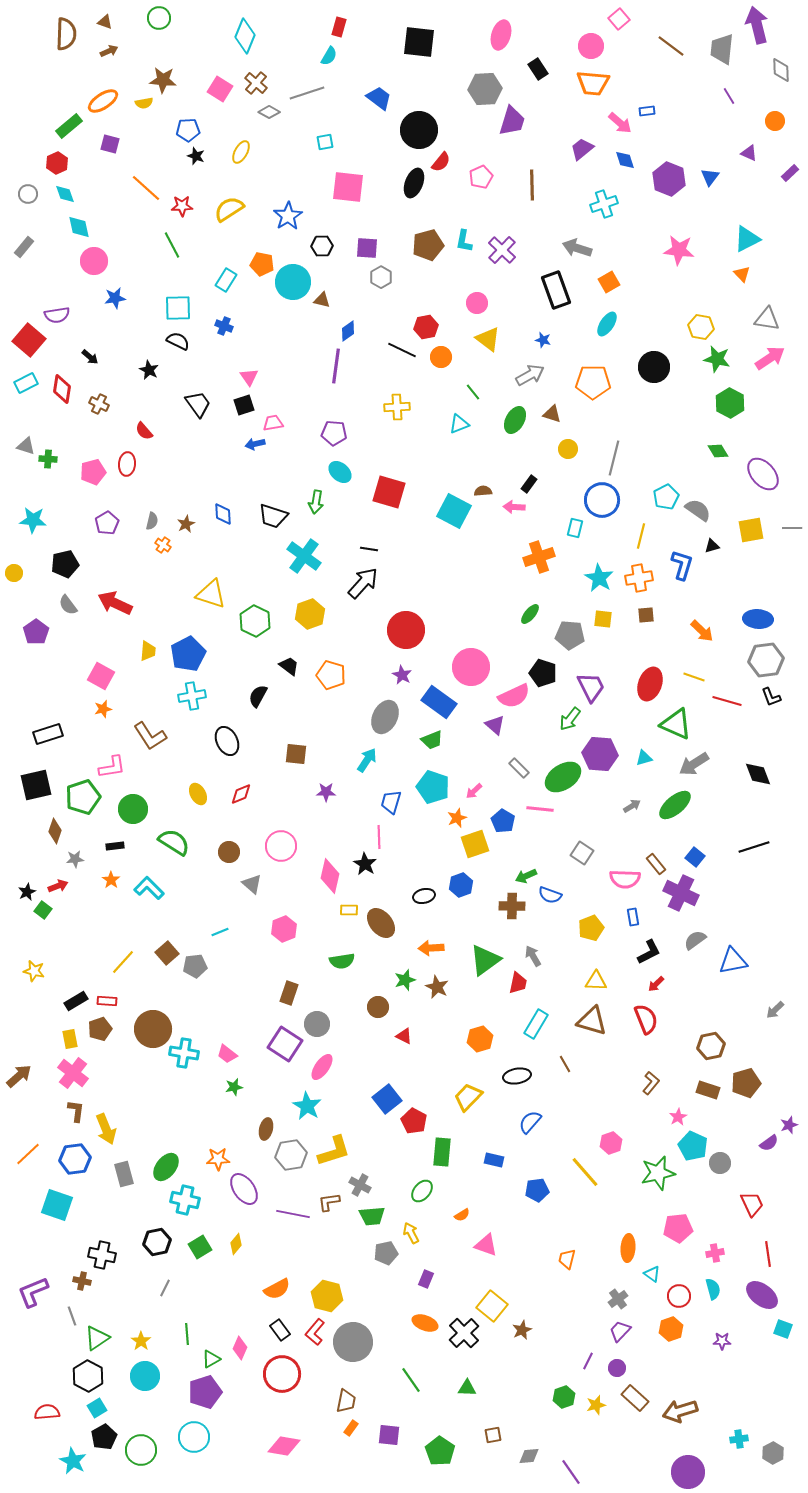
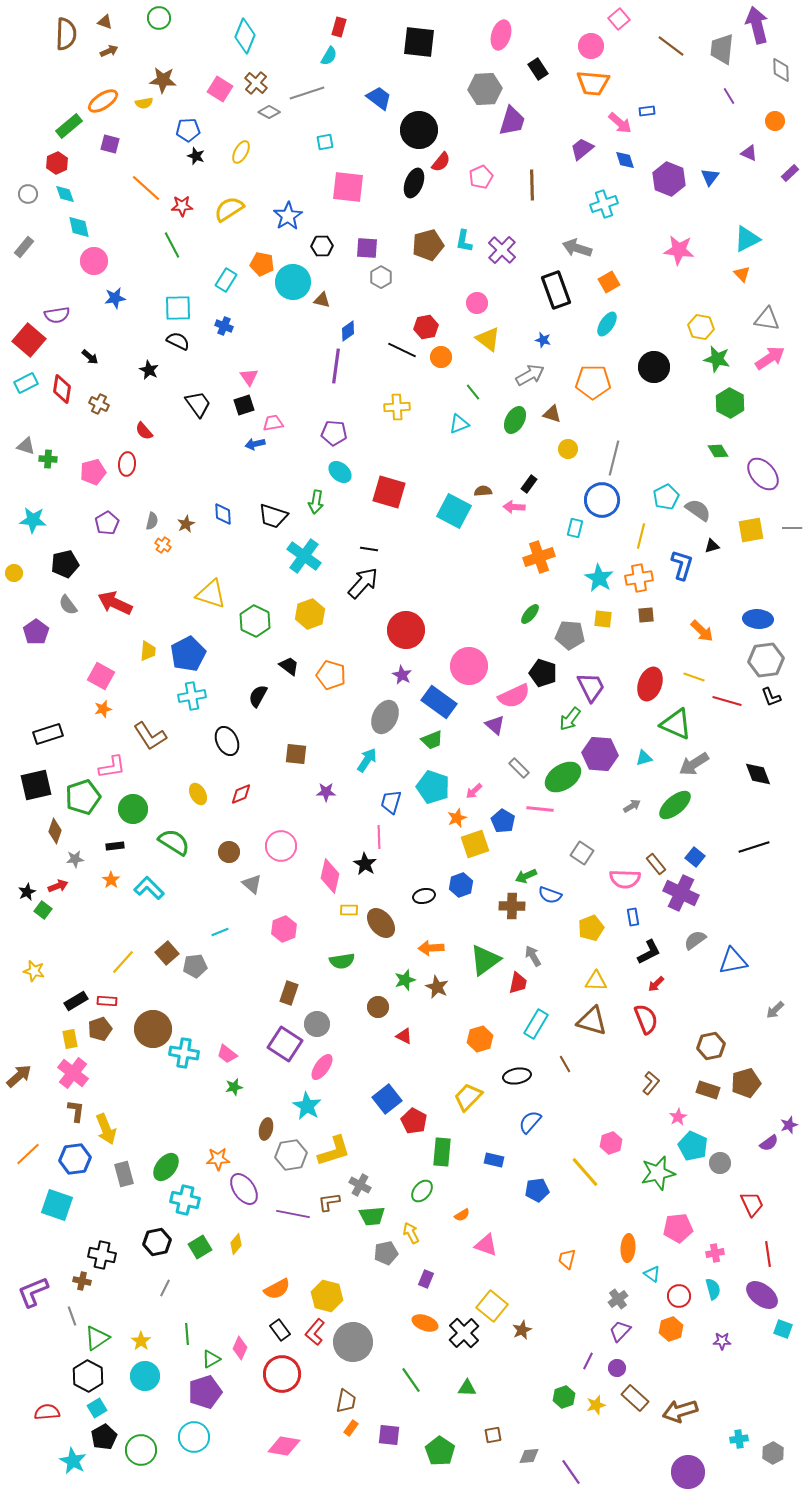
pink circle at (471, 667): moved 2 px left, 1 px up
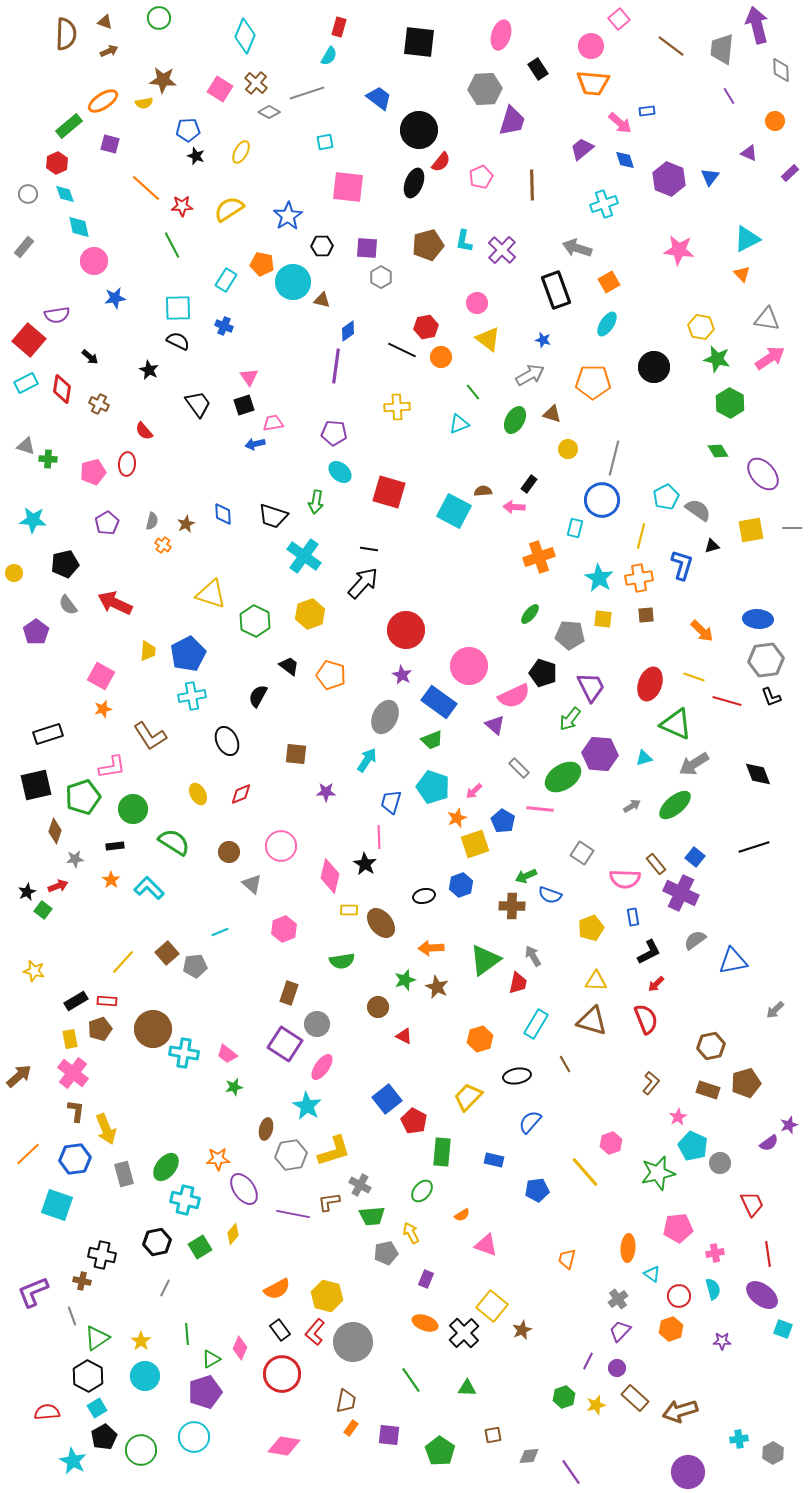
yellow diamond at (236, 1244): moved 3 px left, 10 px up
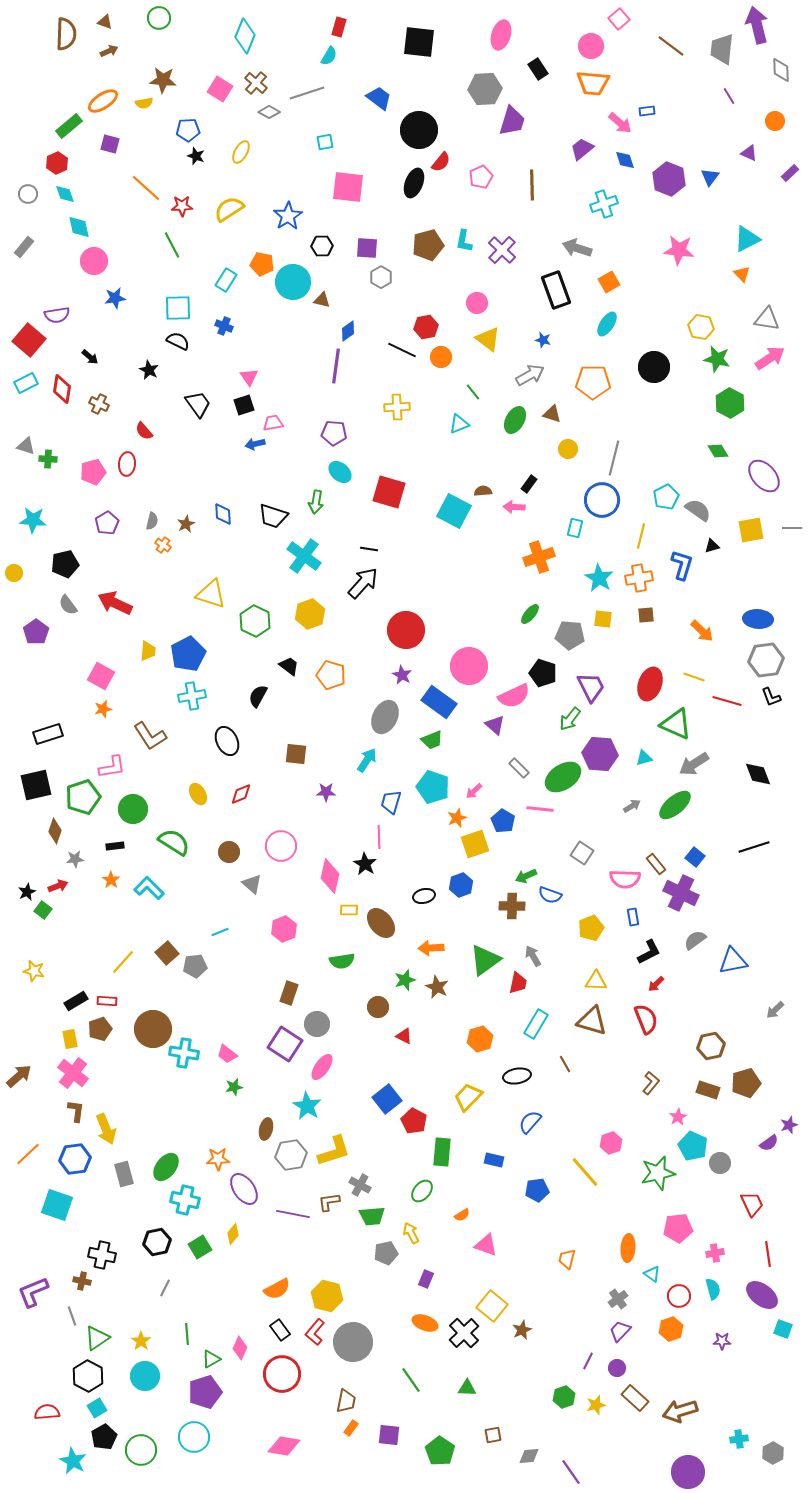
purple ellipse at (763, 474): moved 1 px right, 2 px down
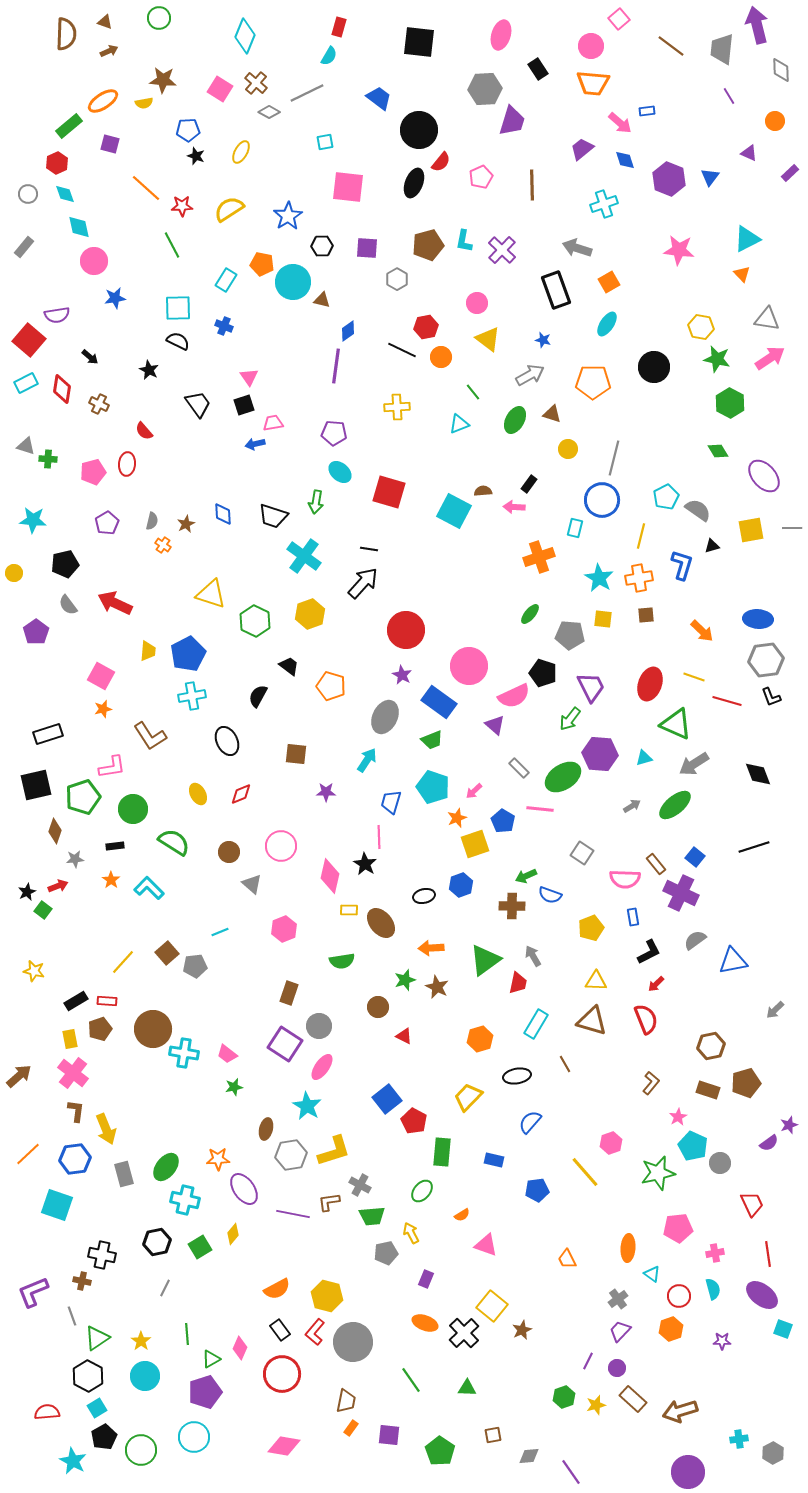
gray line at (307, 93): rotated 8 degrees counterclockwise
gray hexagon at (381, 277): moved 16 px right, 2 px down
orange pentagon at (331, 675): moved 11 px down
gray circle at (317, 1024): moved 2 px right, 2 px down
orange trapezoid at (567, 1259): rotated 40 degrees counterclockwise
brown rectangle at (635, 1398): moved 2 px left, 1 px down
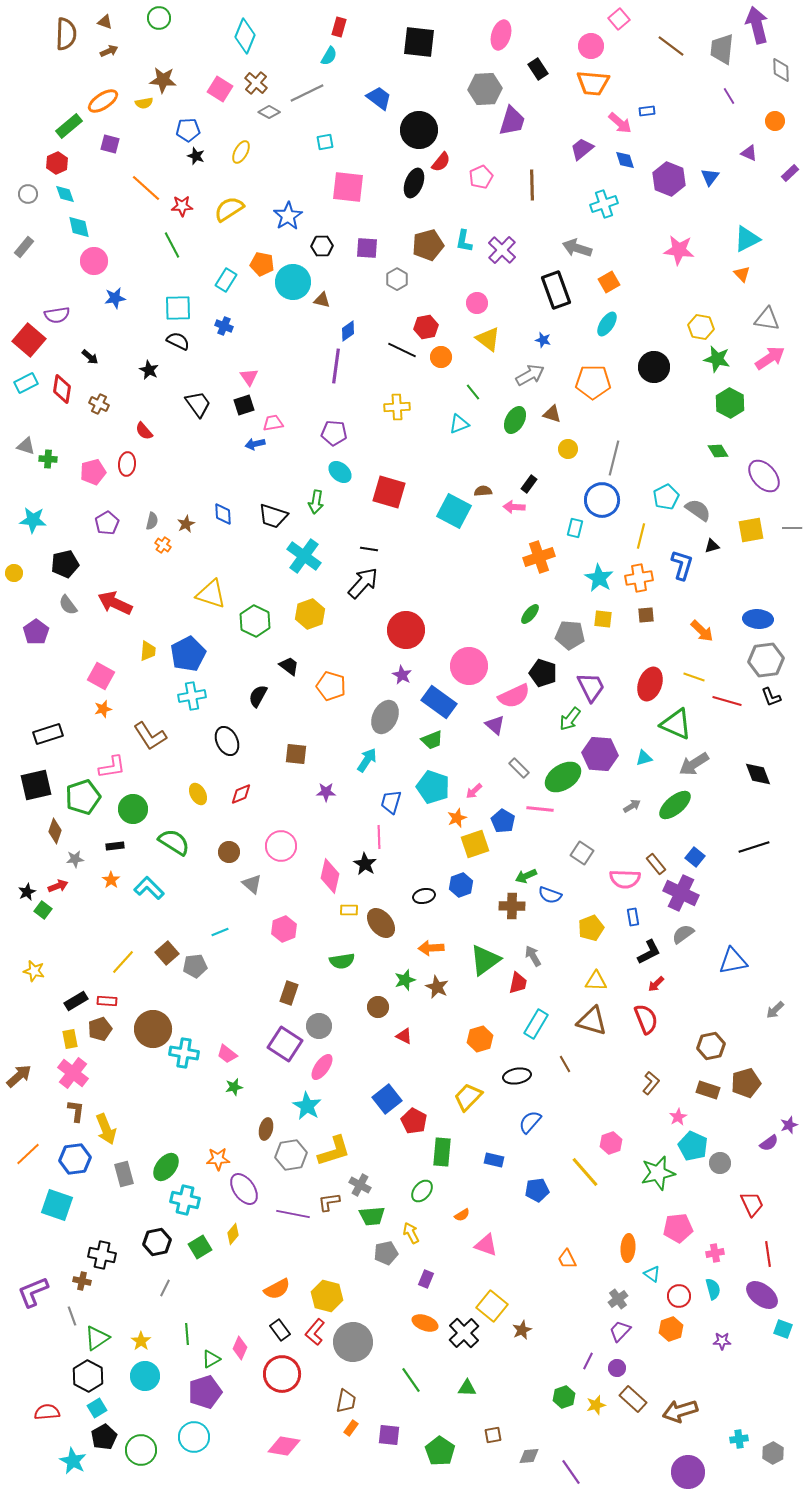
gray semicircle at (695, 940): moved 12 px left, 6 px up
